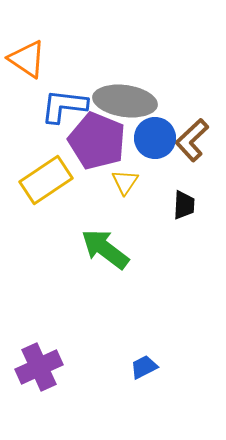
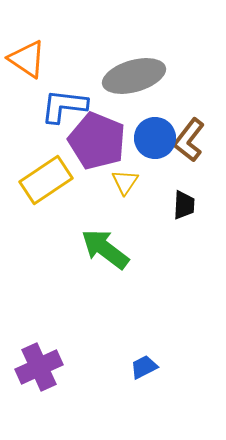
gray ellipse: moved 9 px right, 25 px up; rotated 24 degrees counterclockwise
brown L-shape: moved 3 px left; rotated 9 degrees counterclockwise
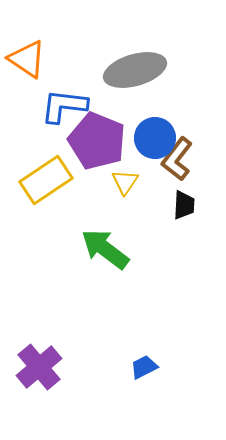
gray ellipse: moved 1 px right, 6 px up
brown L-shape: moved 12 px left, 19 px down
purple cross: rotated 15 degrees counterclockwise
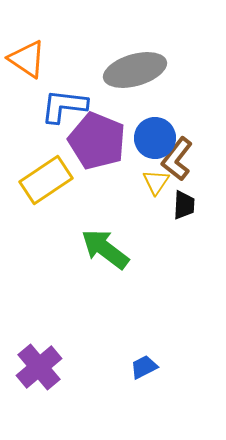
yellow triangle: moved 31 px right
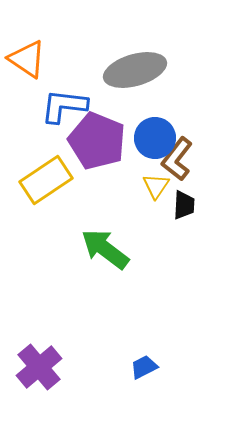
yellow triangle: moved 4 px down
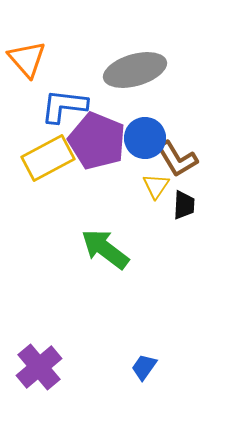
orange triangle: rotated 15 degrees clockwise
blue circle: moved 10 px left
brown L-shape: rotated 69 degrees counterclockwise
yellow rectangle: moved 2 px right, 22 px up; rotated 6 degrees clockwise
blue trapezoid: rotated 28 degrees counterclockwise
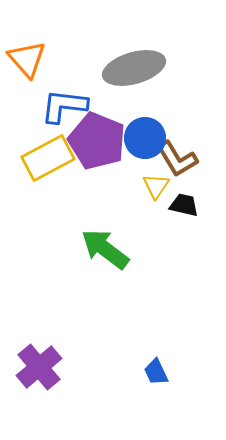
gray ellipse: moved 1 px left, 2 px up
black trapezoid: rotated 80 degrees counterclockwise
blue trapezoid: moved 12 px right, 5 px down; rotated 60 degrees counterclockwise
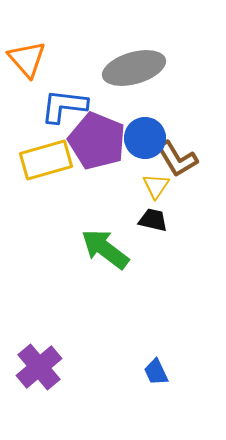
yellow rectangle: moved 2 px left, 2 px down; rotated 12 degrees clockwise
black trapezoid: moved 31 px left, 15 px down
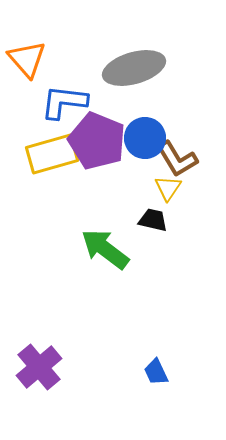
blue L-shape: moved 4 px up
yellow rectangle: moved 6 px right, 6 px up
yellow triangle: moved 12 px right, 2 px down
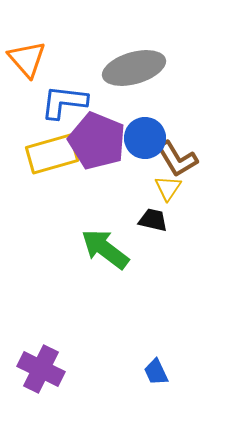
purple cross: moved 2 px right, 2 px down; rotated 24 degrees counterclockwise
